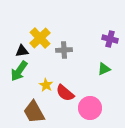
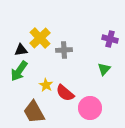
black triangle: moved 1 px left, 1 px up
green triangle: rotated 24 degrees counterclockwise
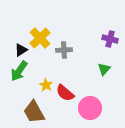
black triangle: rotated 24 degrees counterclockwise
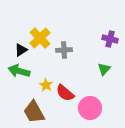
green arrow: rotated 70 degrees clockwise
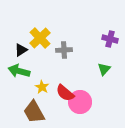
yellow star: moved 4 px left, 2 px down
pink circle: moved 10 px left, 6 px up
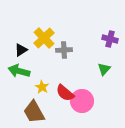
yellow cross: moved 4 px right
pink circle: moved 2 px right, 1 px up
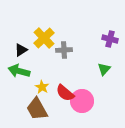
brown trapezoid: moved 3 px right, 3 px up
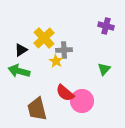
purple cross: moved 4 px left, 13 px up
yellow star: moved 14 px right, 26 px up
brown trapezoid: rotated 15 degrees clockwise
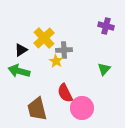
red semicircle: rotated 24 degrees clockwise
pink circle: moved 7 px down
